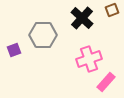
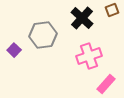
gray hexagon: rotated 8 degrees counterclockwise
purple square: rotated 24 degrees counterclockwise
pink cross: moved 3 px up
pink rectangle: moved 2 px down
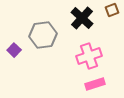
pink rectangle: moved 11 px left; rotated 30 degrees clockwise
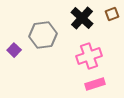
brown square: moved 4 px down
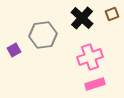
purple square: rotated 16 degrees clockwise
pink cross: moved 1 px right, 1 px down
